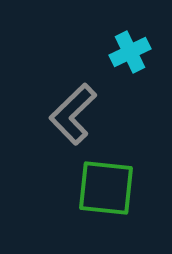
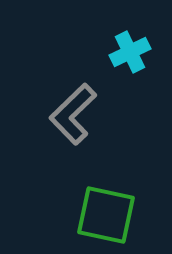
green square: moved 27 px down; rotated 6 degrees clockwise
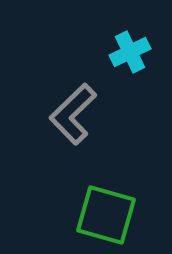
green square: rotated 4 degrees clockwise
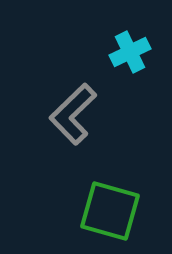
green square: moved 4 px right, 4 px up
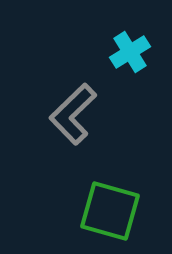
cyan cross: rotated 6 degrees counterclockwise
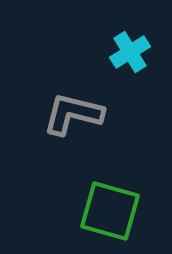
gray L-shape: rotated 58 degrees clockwise
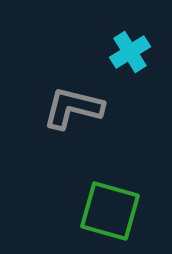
gray L-shape: moved 6 px up
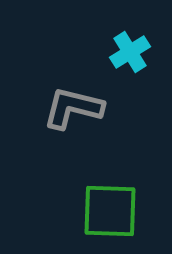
green square: rotated 14 degrees counterclockwise
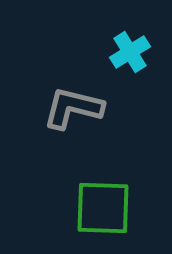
green square: moved 7 px left, 3 px up
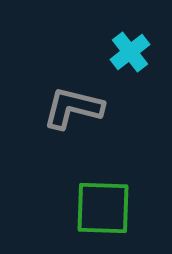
cyan cross: rotated 6 degrees counterclockwise
